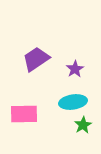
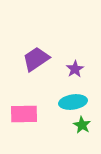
green star: moved 1 px left; rotated 12 degrees counterclockwise
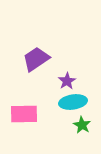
purple star: moved 8 px left, 12 px down
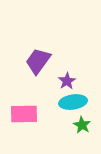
purple trapezoid: moved 2 px right, 2 px down; rotated 20 degrees counterclockwise
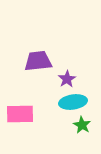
purple trapezoid: rotated 48 degrees clockwise
purple star: moved 2 px up
pink rectangle: moved 4 px left
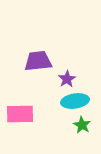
cyan ellipse: moved 2 px right, 1 px up
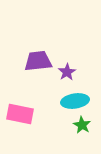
purple star: moved 7 px up
pink rectangle: rotated 12 degrees clockwise
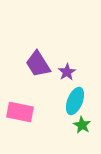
purple trapezoid: moved 3 px down; rotated 116 degrees counterclockwise
cyan ellipse: rotated 60 degrees counterclockwise
pink rectangle: moved 2 px up
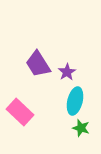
cyan ellipse: rotated 8 degrees counterclockwise
pink rectangle: rotated 32 degrees clockwise
green star: moved 1 px left, 3 px down; rotated 12 degrees counterclockwise
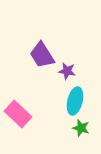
purple trapezoid: moved 4 px right, 9 px up
purple star: moved 1 px up; rotated 30 degrees counterclockwise
pink rectangle: moved 2 px left, 2 px down
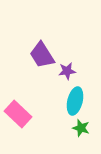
purple star: rotated 18 degrees counterclockwise
